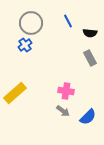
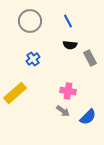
gray circle: moved 1 px left, 2 px up
black semicircle: moved 20 px left, 12 px down
blue cross: moved 8 px right, 14 px down
pink cross: moved 2 px right
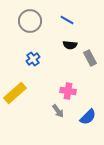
blue line: moved 1 px left, 1 px up; rotated 32 degrees counterclockwise
gray arrow: moved 5 px left; rotated 16 degrees clockwise
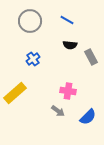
gray rectangle: moved 1 px right, 1 px up
gray arrow: rotated 16 degrees counterclockwise
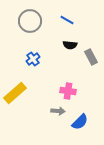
gray arrow: rotated 32 degrees counterclockwise
blue semicircle: moved 8 px left, 5 px down
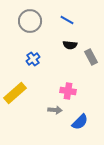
gray arrow: moved 3 px left, 1 px up
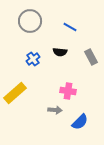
blue line: moved 3 px right, 7 px down
black semicircle: moved 10 px left, 7 px down
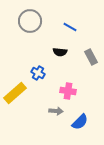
blue cross: moved 5 px right, 14 px down; rotated 24 degrees counterclockwise
gray arrow: moved 1 px right, 1 px down
